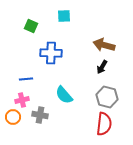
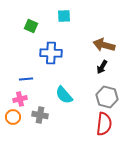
pink cross: moved 2 px left, 1 px up
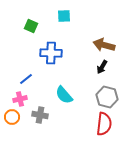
blue line: rotated 32 degrees counterclockwise
orange circle: moved 1 px left
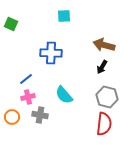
green square: moved 20 px left, 2 px up
pink cross: moved 8 px right, 2 px up
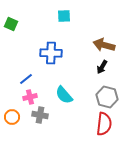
pink cross: moved 2 px right
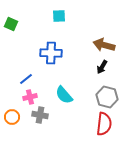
cyan square: moved 5 px left
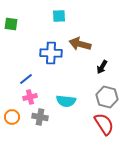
green square: rotated 16 degrees counterclockwise
brown arrow: moved 24 px left, 1 px up
cyan semicircle: moved 2 px right, 6 px down; rotated 42 degrees counterclockwise
gray cross: moved 2 px down
red semicircle: rotated 40 degrees counterclockwise
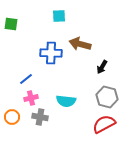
pink cross: moved 1 px right, 1 px down
red semicircle: rotated 85 degrees counterclockwise
